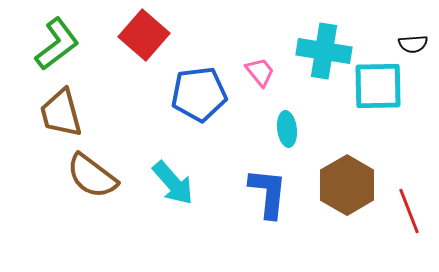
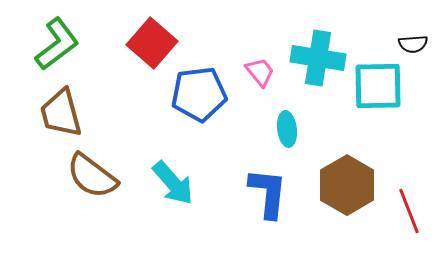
red square: moved 8 px right, 8 px down
cyan cross: moved 6 px left, 7 px down
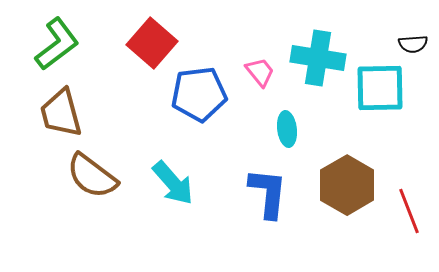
cyan square: moved 2 px right, 2 px down
